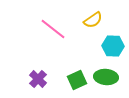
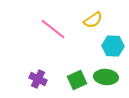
purple cross: rotated 18 degrees counterclockwise
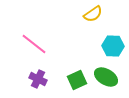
yellow semicircle: moved 6 px up
pink line: moved 19 px left, 15 px down
green ellipse: rotated 25 degrees clockwise
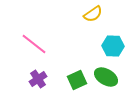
purple cross: rotated 30 degrees clockwise
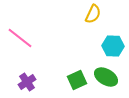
yellow semicircle: rotated 30 degrees counterclockwise
pink line: moved 14 px left, 6 px up
purple cross: moved 11 px left, 3 px down
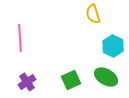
yellow semicircle: rotated 138 degrees clockwise
pink line: rotated 48 degrees clockwise
cyan hexagon: rotated 25 degrees clockwise
green square: moved 6 px left
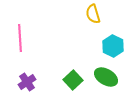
green square: moved 2 px right; rotated 18 degrees counterclockwise
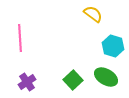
yellow semicircle: rotated 144 degrees clockwise
cyan hexagon: rotated 10 degrees counterclockwise
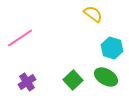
pink line: rotated 60 degrees clockwise
cyan hexagon: moved 1 px left, 2 px down
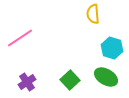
yellow semicircle: rotated 132 degrees counterclockwise
green square: moved 3 px left
